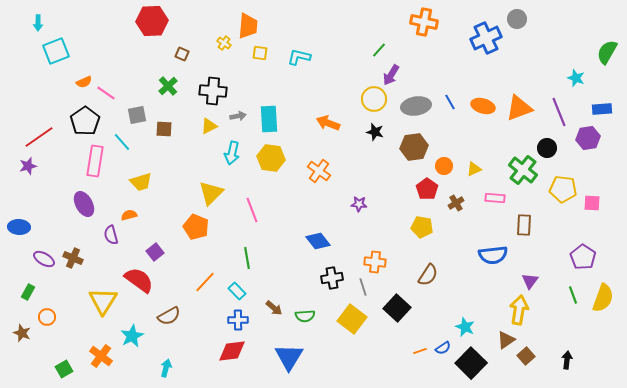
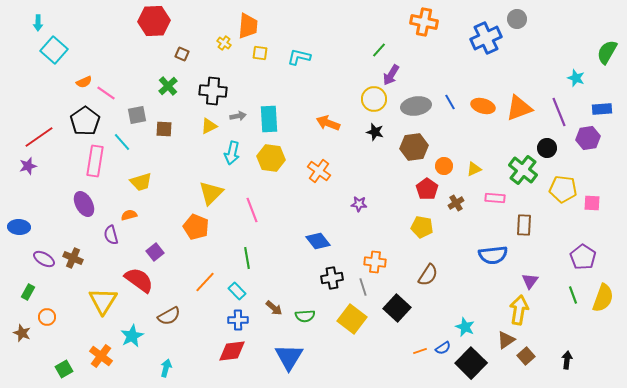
red hexagon at (152, 21): moved 2 px right
cyan square at (56, 51): moved 2 px left, 1 px up; rotated 28 degrees counterclockwise
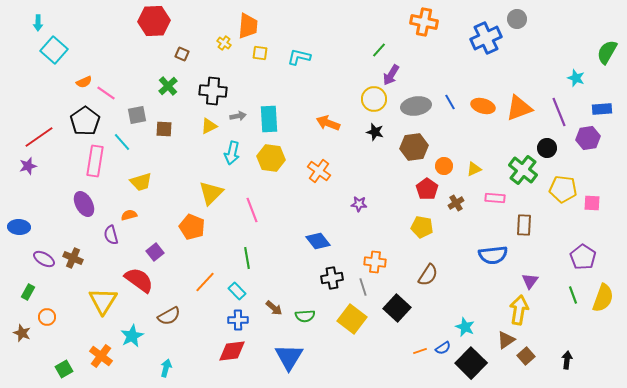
orange pentagon at (196, 227): moved 4 px left
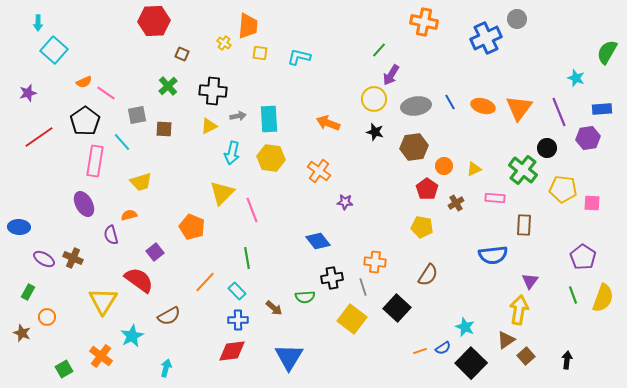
orange triangle at (519, 108): rotated 32 degrees counterclockwise
purple star at (28, 166): moved 73 px up
yellow triangle at (211, 193): moved 11 px right
purple star at (359, 204): moved 14 px left, 2 px up
green semicircle at (305, 316): moved 19 px up
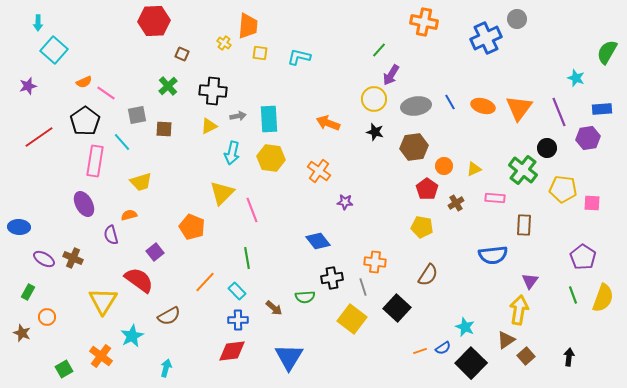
purple star at (28, 93): moved 7 px up
black arrow at (567, 360): moved 2 px right, 3 px up
